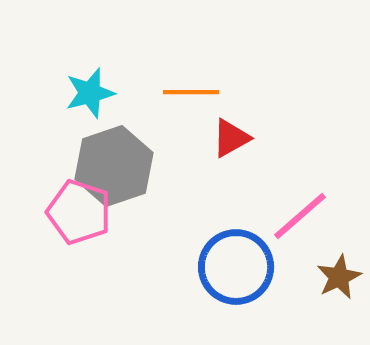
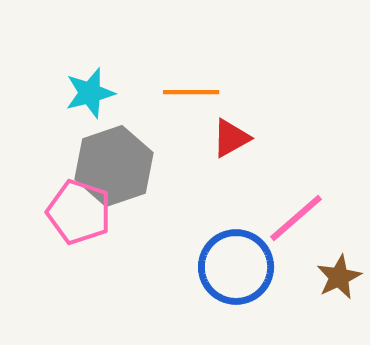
pink line: moved 4 px left, 2 px down
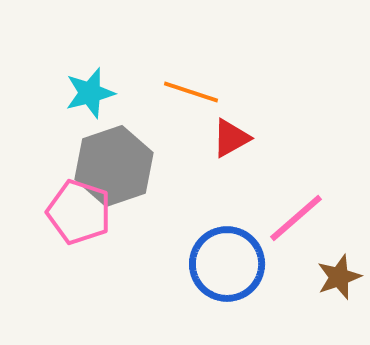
orange line: rotated 18 degrees clockwise
blue circle: moved 9 px left, 3 px up
brown star: rotated 6 degrees clockwise
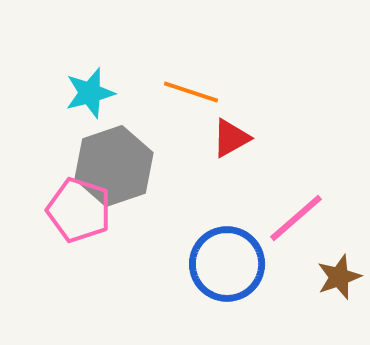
pink pentagon: moved 2 px up
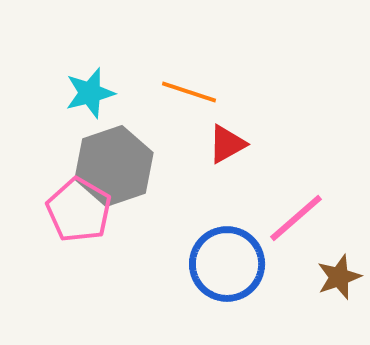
orange line: moved 2 px left
red triangle: moved 4 px left, 6 px down
pink pentagon: rotated 12 degrees clockwise
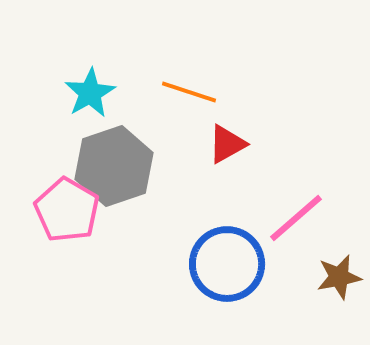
cyan star: rotated 15 degrees counterclockwise
pink pentagon: moved 12 px left
brown star: rotated 9 degrees clockwise
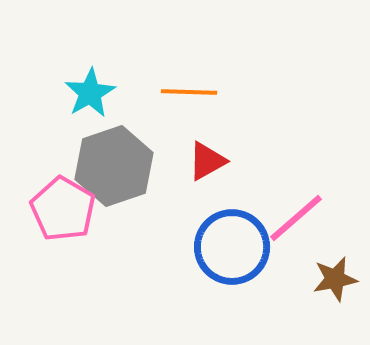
orange line: rotated 16 degrees counterclockwise
red triangle: moved 20 px left, 17 px down
pink pentagon: moved 4 px left, 1 px up
blue circle: moved 5 px right, 17 px up
brown star: moved 4 px left, 2 px down
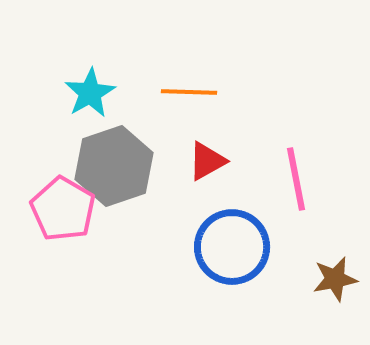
pink line: moved 39 px up; rotated 60 degrees counterclockwise
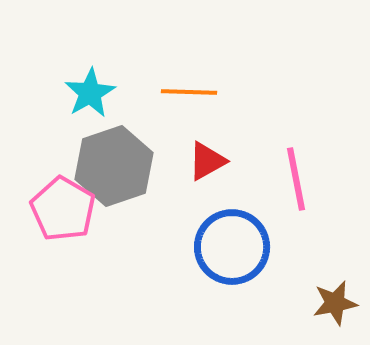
brown star: moved 24 px down
